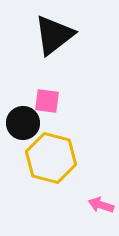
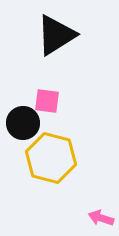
black triangle: moved 2 px right; rotated 6 degrees clockwise
pink arrow: moved 13 px down
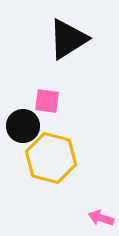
black triangle: moved 12 px right, 4 px down
black circle: moved 3 px down
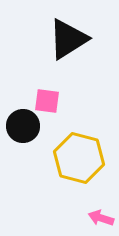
yellow hexagon: moved 28 px right
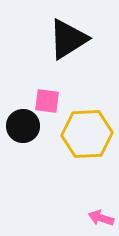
yellow hexagon: moved 8 px right, 24 px up; rotated 18 degrees counterclockwise
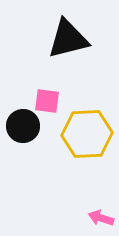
black triangle: rotated 18 degrees clockwise
